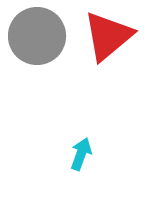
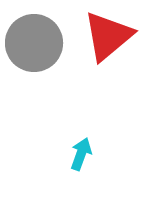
gray circle: moved 3 px left, 7 px down
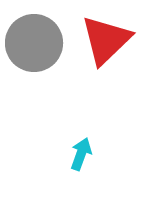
red triangle: moved 2 px left, 4 px down; rotated 4 degrees counterclockwise
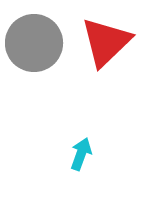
red triangle: moved 2 px down
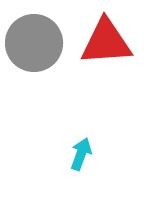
red triangle: rotated 40 degrees clockwise
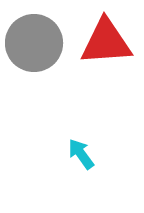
cyan arrow: rotated 56 degrees counterclockwise
